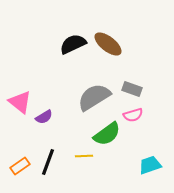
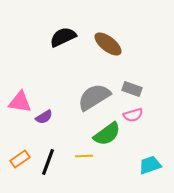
black semicircle: moved 10 px left, 7 px up
pink triangle: rotated 30 degrees counterclockwise
orange rectangle: moved 7 px up
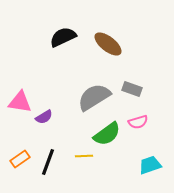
pink semicircle: moved 5 px right, 7 px down
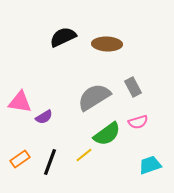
brown ellipse: moved 1 px left; rotated 36 degrees counterclockwise
gray rectangle: moved 1 px right, 2 px up; rotated 42 degrees clockwise
yellow line: moved 1 px up; rotated 36 degrees counterclockwise
black line: moved 2 px right
